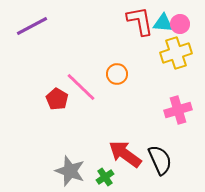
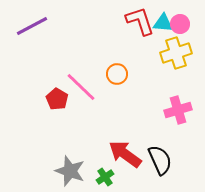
red L-shape: rotated 8 degrees counterclockwise
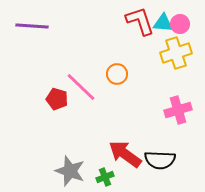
purple line: rotated 32 degrees clockwise
red pentagon: rotated 15 degrees counterclockwise
black semicircle: rotated 116 degrees clockwise
green cross: rotated 12 degrees clockwise
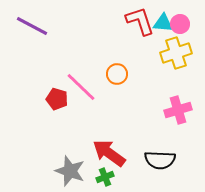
purple line: rotated 24 degrees clockwise
red arrow: moved 16 px left, 1 px up
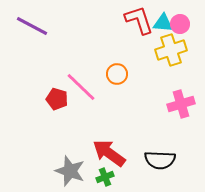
red L-shape: moved 1 px left, 1 px up
yellow cross: moved 5 px left, 3 px up
pink cross: moved 3 px right, 6 px up
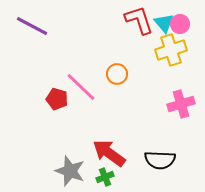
cyan triangle: moved 1 px right; rotated 45 degrees clockwise
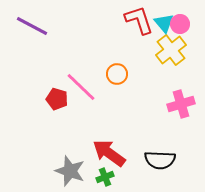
yellow cross: rotated 20 degrees counterclockwise
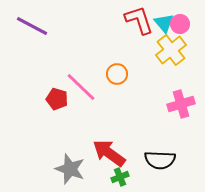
gray star: moved 2 px up
green cross: moved 15 px right
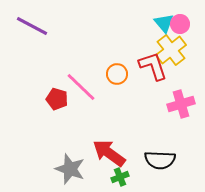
red L-shape: moved 14 px right, 46 px down
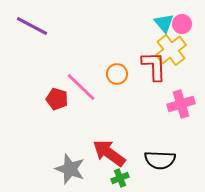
pink circle: moved 2 px right
red L-shape: moved 1 px right; rotated 16 degrees clockwise
green cross: moved 1 px down
